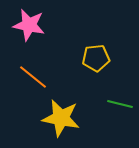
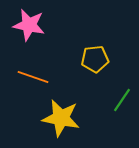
yellow pentagon: moved 1 px left, 1 px down
orange line: rotated 20 degrees counterclockwise
green line: moved 2 px right, 4 px up; rotated 70 degrees counterclockwise
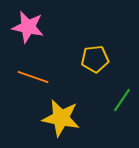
pink star: moved 1 px left, 2 px down
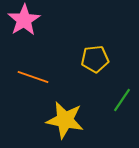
pink star: moved 4 px left, 7 px up; rotated 28 degrees clockwise
yellow star: moved 4 px right, 2 px down
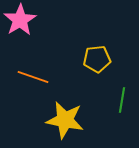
pink star: moved 4 px left
yellow pentagon: moved 2 px right
green line: rotated 25 degrees counterclockwise
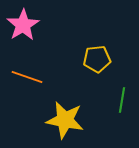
pink star: moved 3 px right, 5 px down
orange line: moved 6 px left
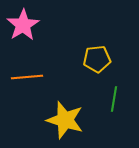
orange line: rotated 24 degrees counterclockwise
green line: moved 8 px left, 1 px up
yellow star: rotated 6 degrees clockwise
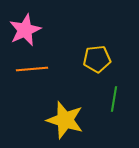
pink star: moved 2 px right, 5 px down; rotated 8 degrees clockwise
orange line: moved 5 px right, 8 px up
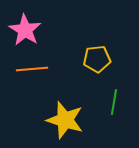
pink star: rotated 16 degrees counterclockwise
green line: moved 3 px down
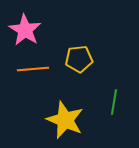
yellow pentagon: moved 18 px left
orange line: moved 1 px right
yellow star: rotated 6 degrees clockwise
